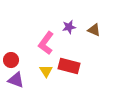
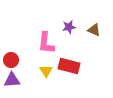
pink L-shape: rotated 30 degrees counterclockwise
purple triangle: moved 4 px left; rotated 24 degrees counterclockwise
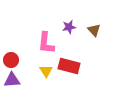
brown triangle: rotated 24 degrees clockwise
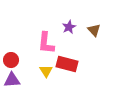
purple star: rotated 16 degrees counterclockwise
red rectangle: moved 2 px left, 2 px up
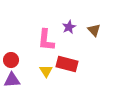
pink L-shape: moved 3 px up
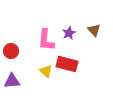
purple star: moved 6 px down
red circle: moved 9 px up
yellow triangle: rotated 16 degrees counterclockwise
purple triangle: moved 1 px down
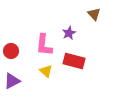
brown triangle: moved 16 px up
pink L-shape: moved 2 px left, 5 px down
red rectangle: moved 7 px right, 3 px up
purple triangle: rotated 24 degrees counterclockwise
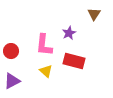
brown triangle: rotated 16 degrees clockwise
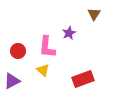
pink L-shape: moved 3 px right, 2 px down
red circle: moved 7 px right
red rectangle: moved 9 px right, 18 px down; rotated 35 degrees counterclockwise
yellow triangle: moved 3 px left, 1 px up
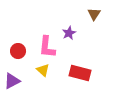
red rectangle: moved 3 px left, 6 px up; rotated 35 degrees clockwise
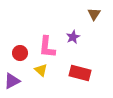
purple star: moved 4 px right, 4 px down
red circle: moved 2 px right, 2 px down
yellow triangle: moved 2 px left
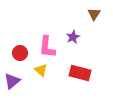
purple triangle: rotated 12 degrees counterclockwise
